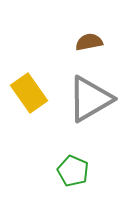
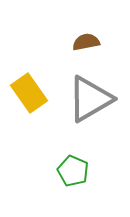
brown semicircle: moved 3 px left
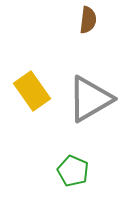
brown semicircle: moved 2 px right, 22 px up; rotated 108 degrees clockwise
yellow rectangle: moved 3 px right, 2 px up
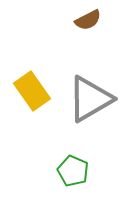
brown semicircle: rotated 56 degrees clockwise
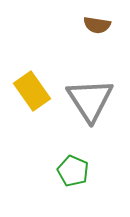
brown semicircle: moved 9 px right, 5 px down; rotated 36 degrees clockwise
gray triangle: moved 1 px down; rotated 33 degrees counterclockwise
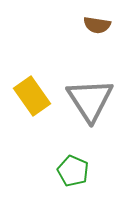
yellow rectangle: moved 5 px down
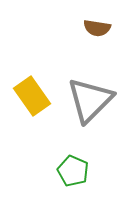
brown semicircle: moved 3 px down
gray triangle: rotated 18 degrees clockwise
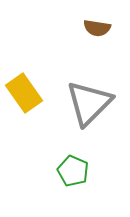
yellow rectangle: moved 8 px left, 3 px up
gray triangle: moved 1 px left, 3 px down
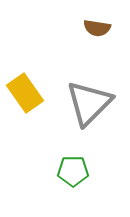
yellow rectangle: moved 1 px right
green pentagon: rotated 24 degrees counterclockwise
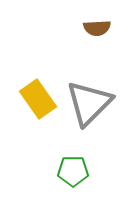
brown semicircle: rotated 12 degrees counterclockwise
yellow rectangle: moved 13 px right, 6 px down
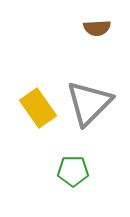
yellow rectangle: moved 9 px down
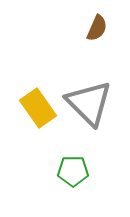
brown semicircle: rotated 64 degrees counterclockwise
gray triangle: rotated 30 degrees counterclockwise
